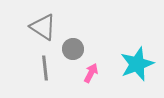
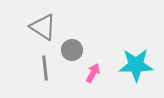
gray circle: moved 1 px left, 1 px down
cyan star: moved 1 px left, 1 px down; rotated 20 degrees clockwise
pink arrow: moved 2 px right
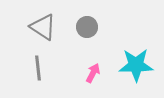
gray circle: moved 15 px right, 23 px up
gray line: moved 7 px left
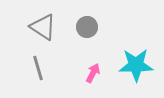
gray line: rotated 10 degrees counterclockwise
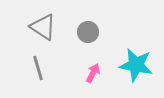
gray circle: moved 1 px right, 5 px down
cyan star: rotated 12 degrees clockwise
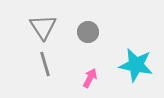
gray triangle: rotated 24 degrees clockwise
gray line: moved 7 px right, 4 px up
pink arrow: moved 3 px left, 5 px down
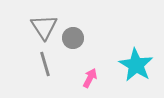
gray triangle: moved 1 px right
gray circle: moved 15 px left, 6 px down
cyan star: rotated 20 degrees clockwise
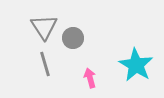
pink arrow: rotated 42 degrees counterclockwise
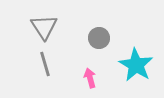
gray circle: moved 26 px right
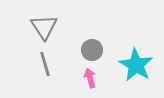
gray circle: moved 7 px left, 12 px down
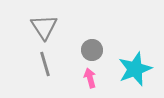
cyan star: moved 1 px left, 4 px down; rotated 20 degrees clockwise
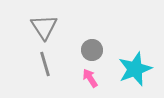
pink arrow: rotated 18 degrees counterclockwise
